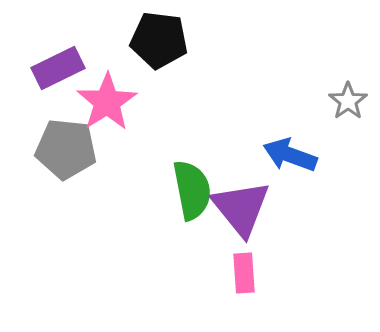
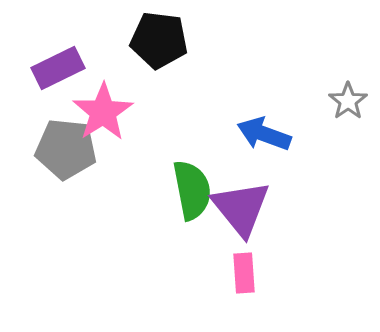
pink star: moved 4 px left, 10 px down
blue arrow: moved 26 px left, 21 px up
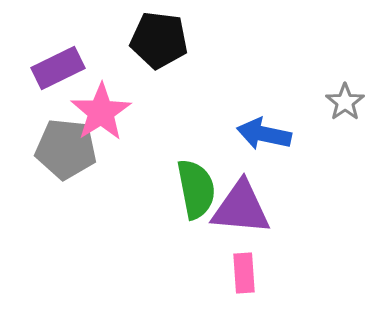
gray star: moved 3 px left, 1 px down
pink star: moved 2 px left
blue arrow: rotated 8 degrees counterclockwise
green semicircle: moved 4 px right, 1 px up
purple triangle: rotated 46 degrees counterclockwise
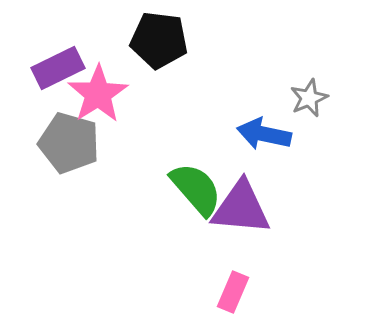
gray star: moved 36 px left, 4 px up; rotated 12 degrees clockwise
pink star: moved 3 px left, 18 px up
gray pentagon: moved 3 px right, 6 px up; rotated 10 degrees clockwise
green semicircle: rotated 30 degrees counterclockwise
pink rectangle: moved 11 px left, 19 px down; rotated 27 degrees clockwise
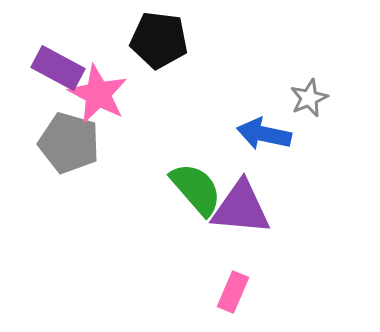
purple rectangle: rotated 54 degrees clockwise
pink star: rotated 12 degrees counterclockwise
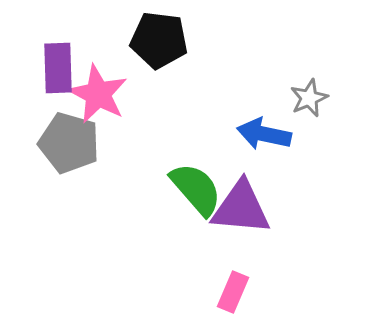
purple rectangle: rotated 60 degrees clockwise
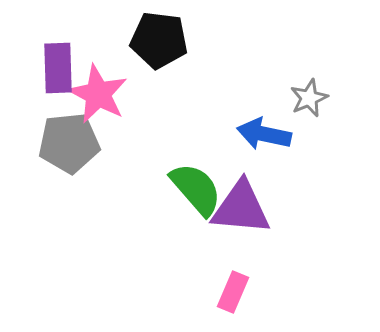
gray pentagon: rotated 22 degrees counterclockwise
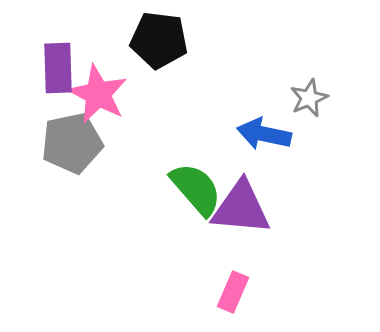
gray pentagon: moved 3 px right; rotated 6 degrees counterclockwise
